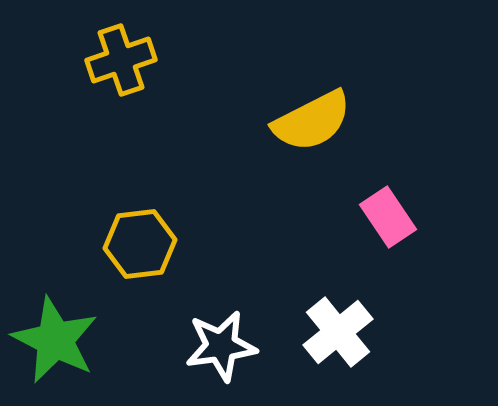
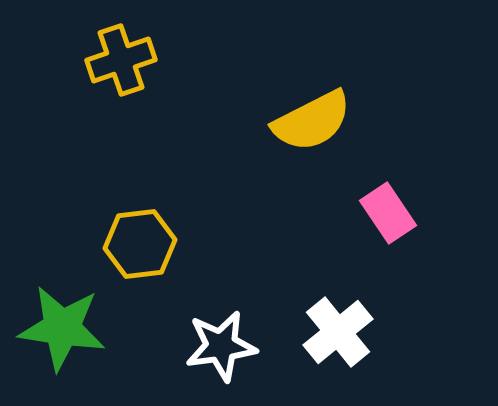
pink rectangle: moved 4 px up
green star: moved 7 px right, 12 px up; rotated 18 degrees counterclockwise
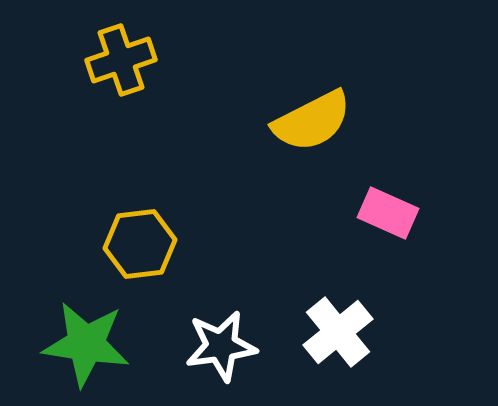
pink rectangle: rotated 32 degrees counterclockwise
green star: moved 24 px right, 16 px down
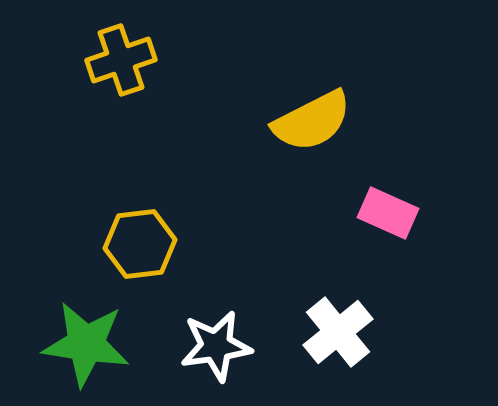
white star: moved 5 px left
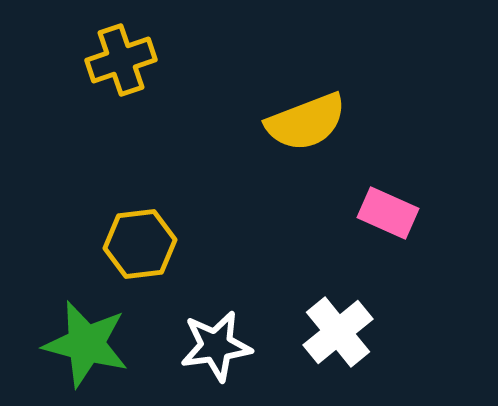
yellow semicircle: moved 6 px left, 1 px down; rotated 6 degrees clockwise
green star: rotated 6 degrees clockwise
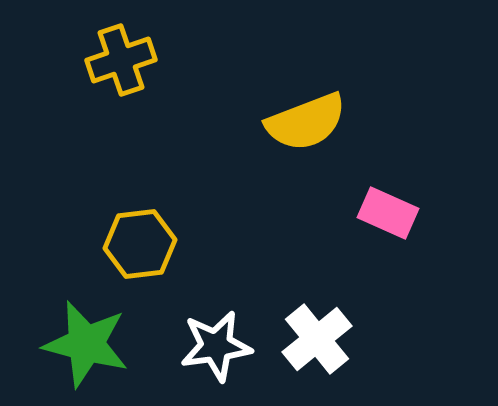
white cross: moved 21 px left, 7 px down
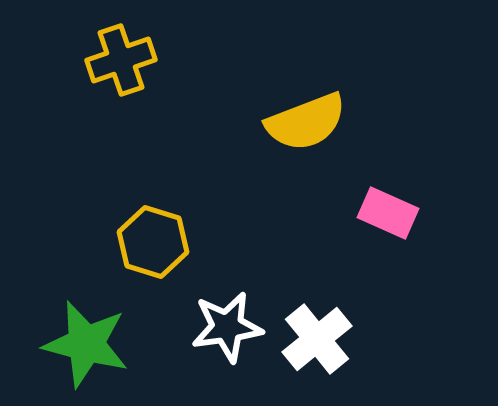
yellow hexagon: moved 13 px right, 2 px up; rotated 24 degrees clockwise
white star: moved 11 px right, 19 px up
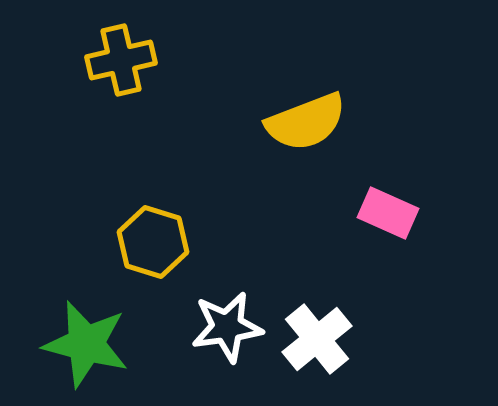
yellow cross: rotated 6 degrees clockwise
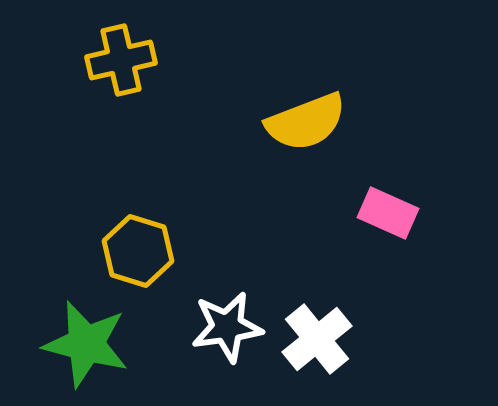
yellow hexagon: moved 15 px left, 9 px down
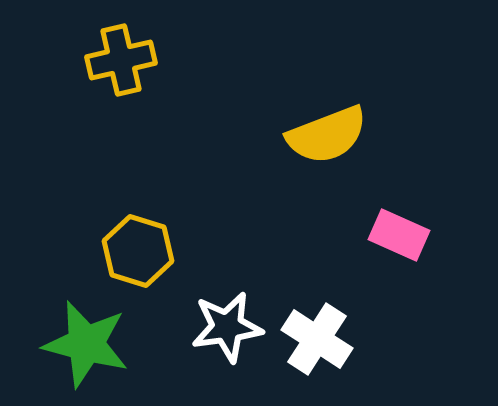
yellow semicircle: moved 21 px right, 13 px down
pink rectangle: moved 11 px right, 22 px down
white cross: rotated 18 degrees counterclockwise
